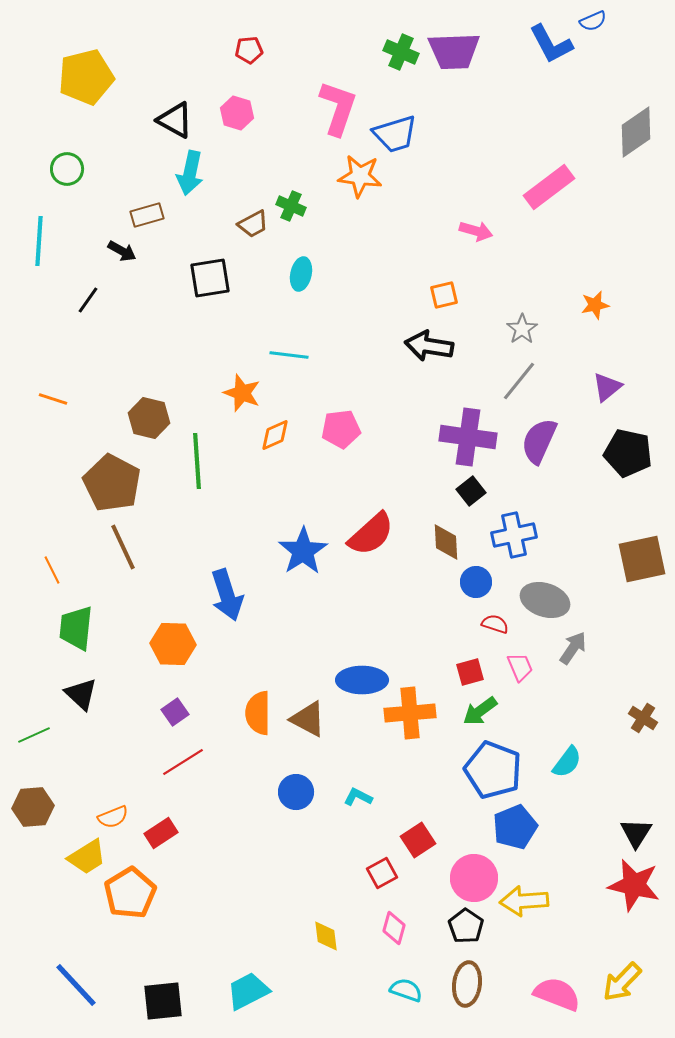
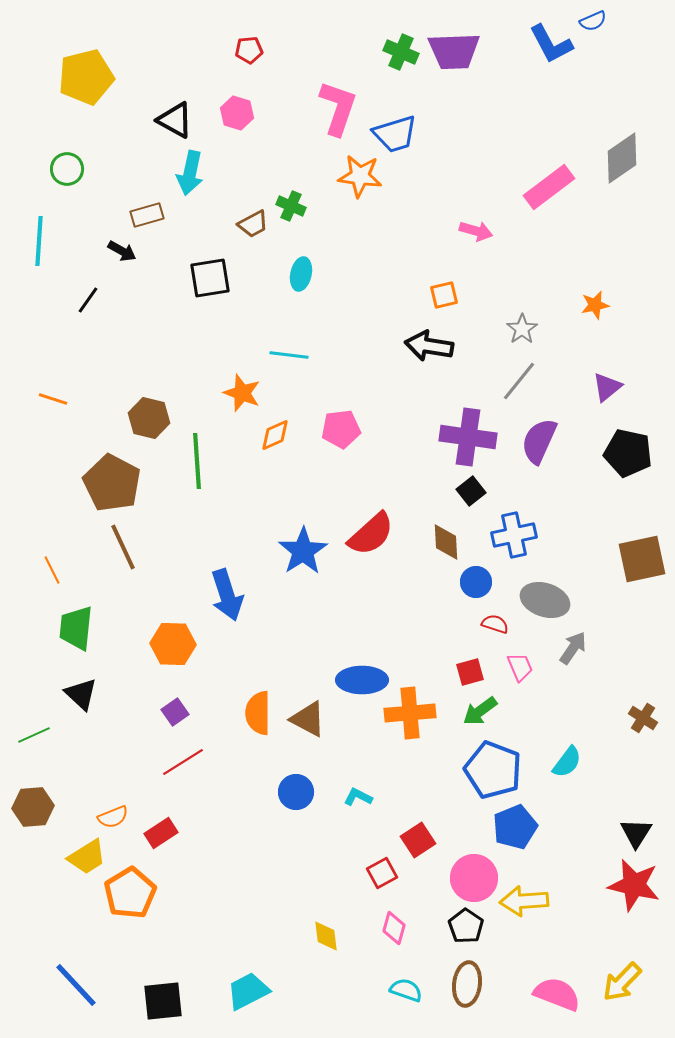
gray diamond at (636, 132): moved 14 px left, 26 px down
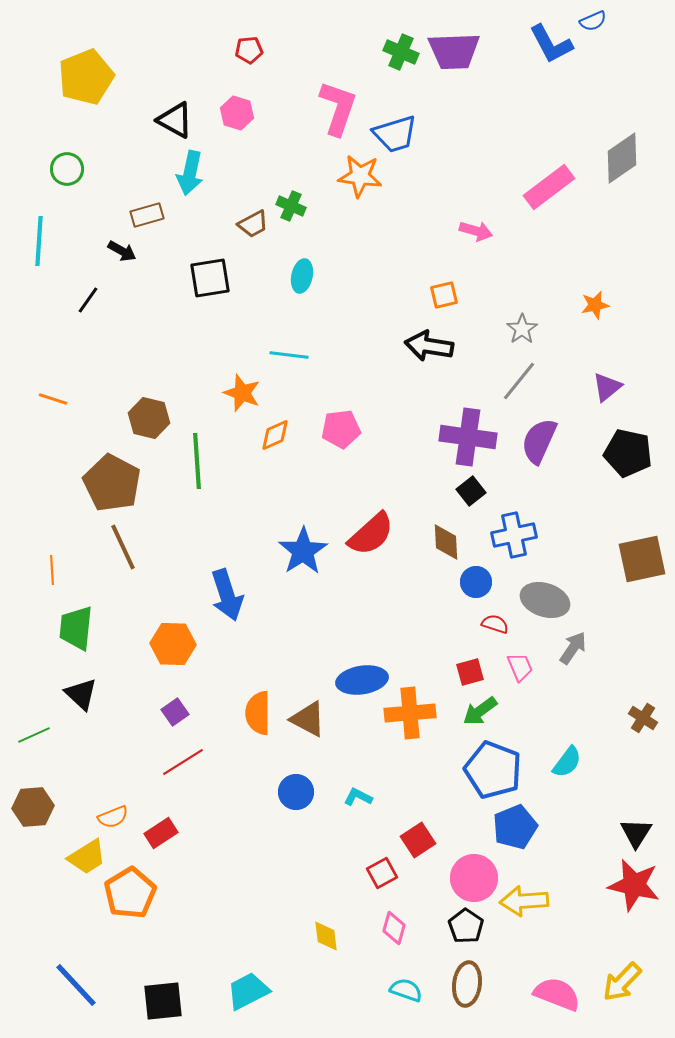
yellow pentagon at (86, 77): rotated 8 degrees counterclockwise
cyan ellipse at (301, 274): moved 1 px right, 2 px down
orange line at (52, 570): rotated 24 degrees clockwise
blue ellipse at (362, 680): rotated 9 degrees counterclockwise
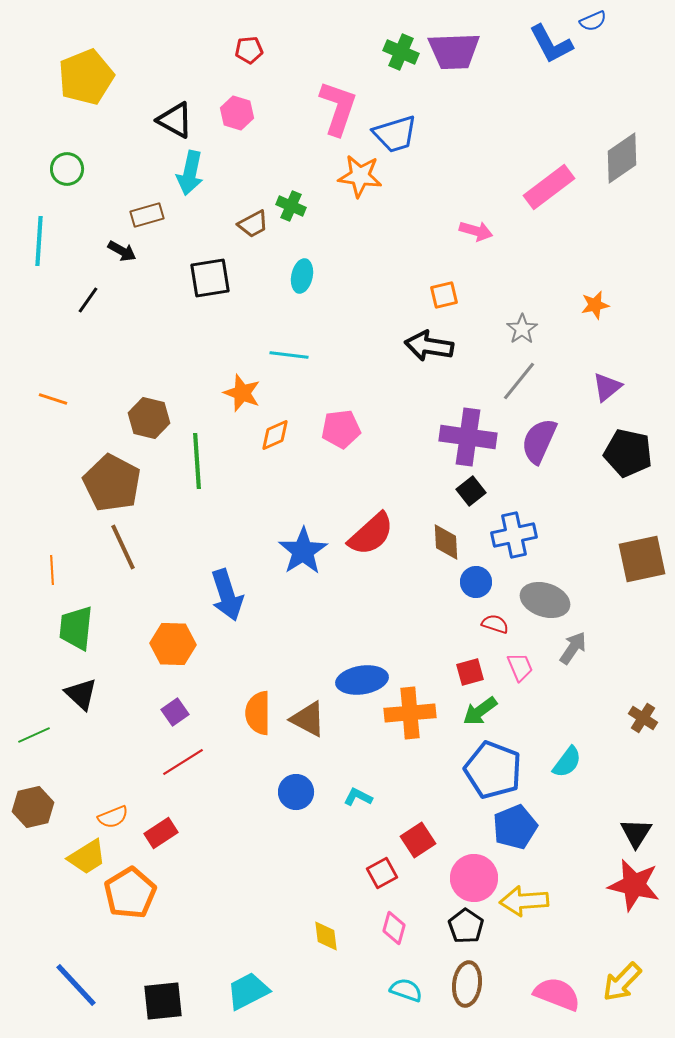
brown hexagon at (33, 807): rotated 9 degrees counterclockwise
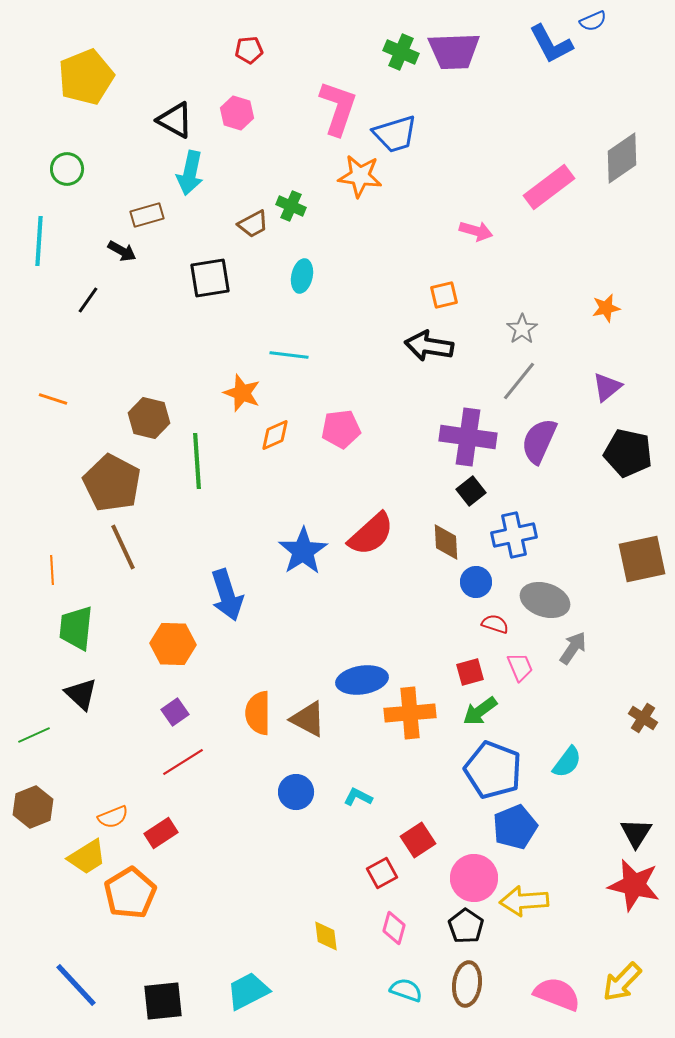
orange star at (595, 305): moved 11 px right, 3 px down
brown hexagon at (33, 807): rotated 9 degrees counterclockwise
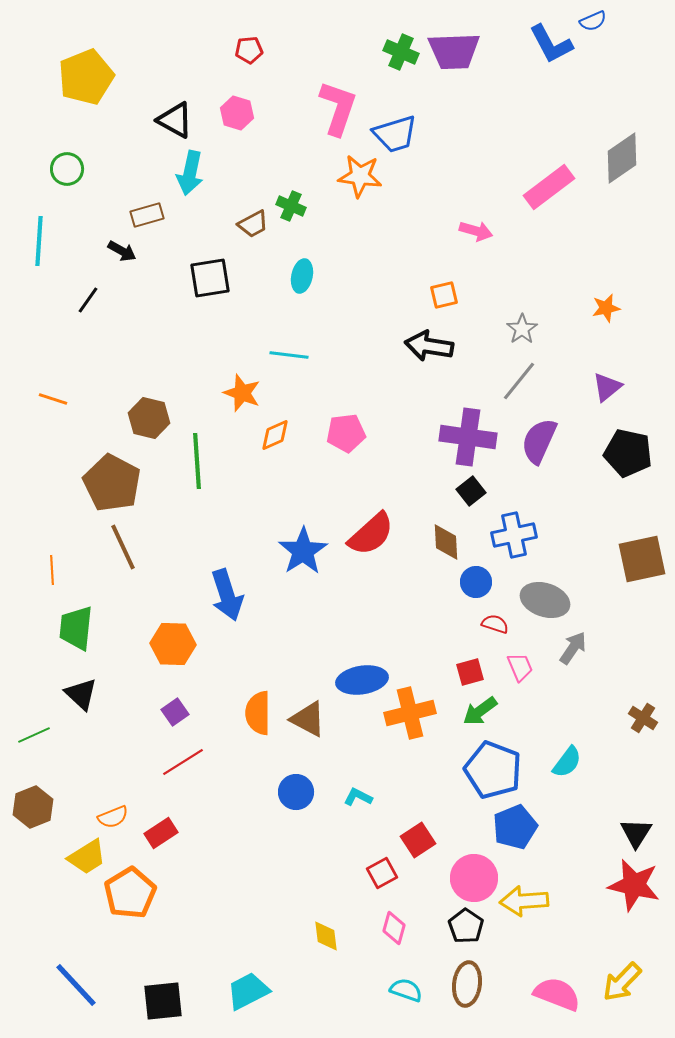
pink pentagon at (341, 429): moved 5 px right, 4 px down
orange cross at (410, 713): rotated 9 degrees counterclockwise
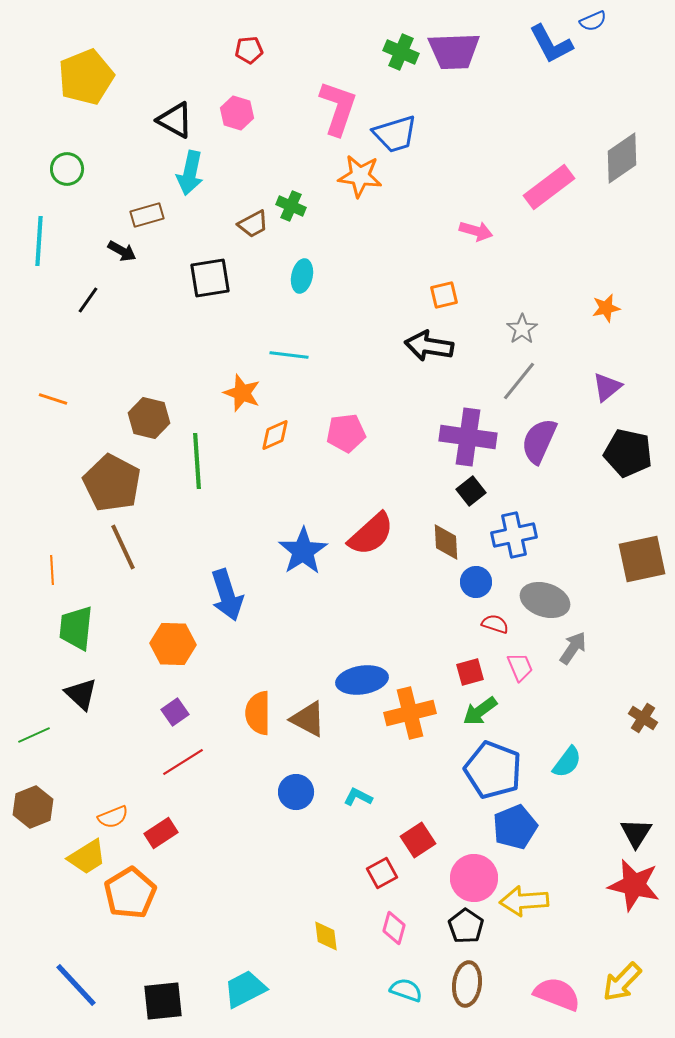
cyan trapezoid at (248, 991): moved 3 px left, 2 px up
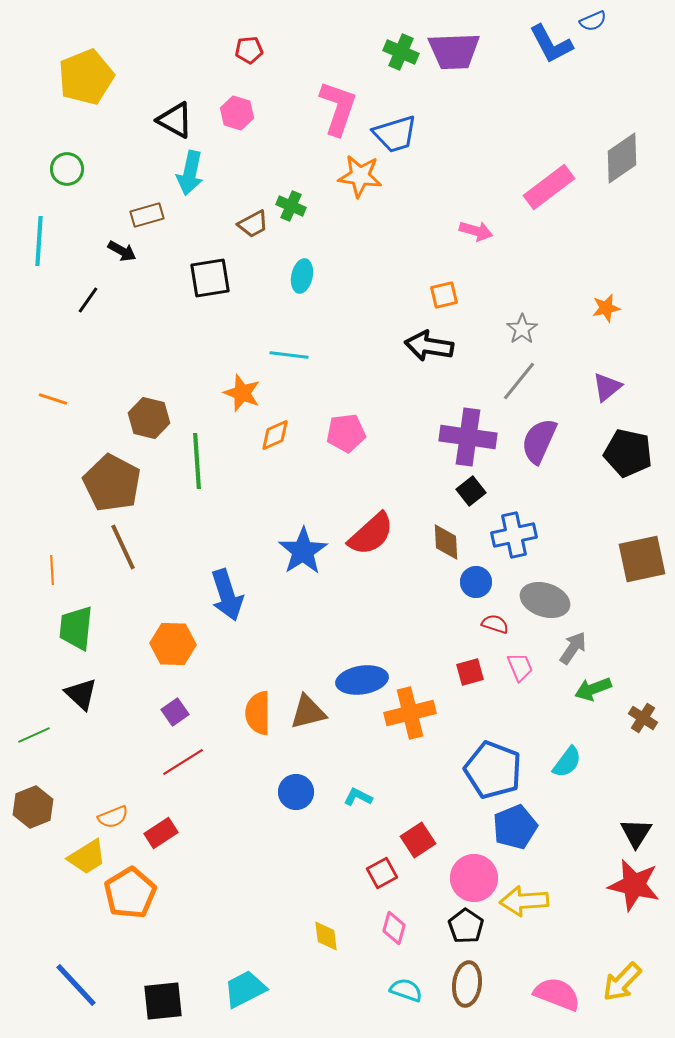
green arrow at (480, 711): moved 113 px right, 22 px up; rotated 15 degrees clockwise
brown triangle at (308, 719): moved 7 px up; rotated 42 degrees counterclockwise
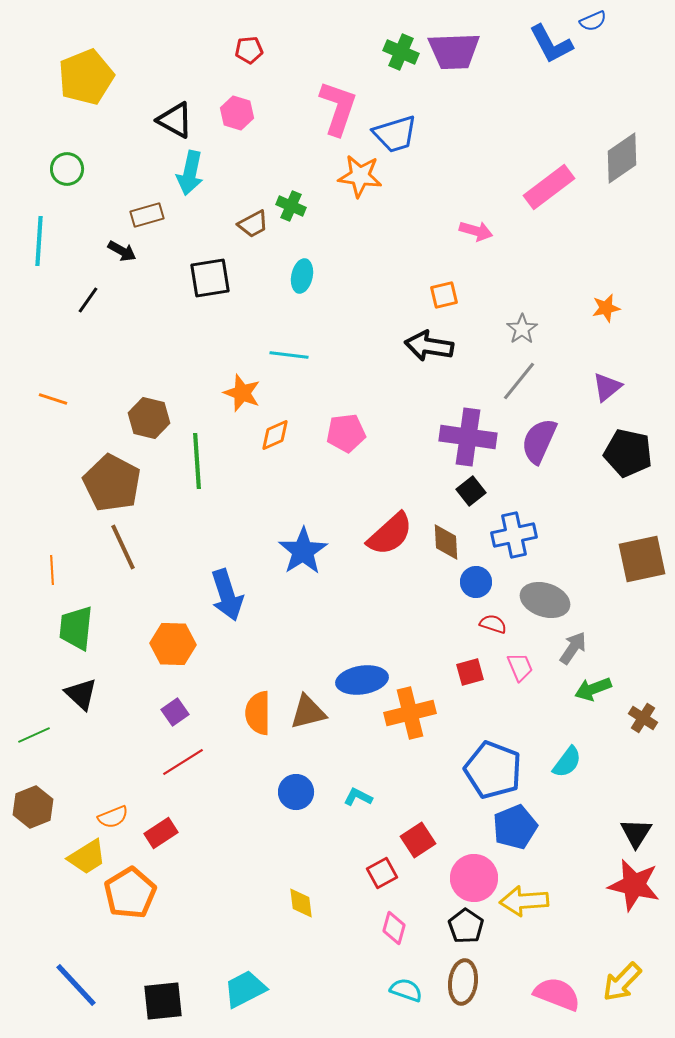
red semicircle at (371, 534): moved 19 px right
red semicircle at (495, 624): moved 2 px left
yellow diamond at (326, 936): moved 25 px left, 33 px up
brown ellipse at (467, 984): moved 4 px left, 2 px up
